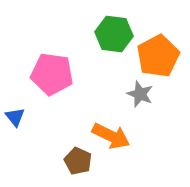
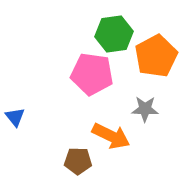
green hexagon: rotated 15 degrees counterclockwise
orange pentagon: moved 2 px left
pink pentagon: moved 40 px right
gray star: moved 5 px right, 15 px down; rotated 20 degrees counterclockwise
brown pentagon: rotated 24 degrees counterclockwise
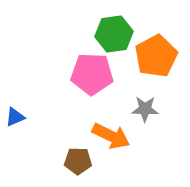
pink pentagon: rotated 6 degrees counterclockwise
blue triangle: rotated 45 degrees clockwise
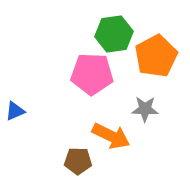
blue triangle: moved 6 px up
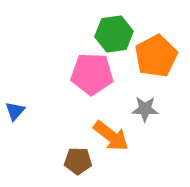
blue triangle: rotated 25 degrees counterclockwise
orange arrow: rotated 12 degrees clockwise
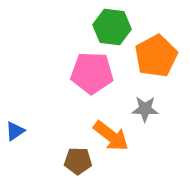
green hexagon: moved 2 px left, 7 px up; rotated 15 degrees clockwise
pink pentagon: moved 1 px up
blue triangle: moved 20 px down; rotated 15 degrees clockwise
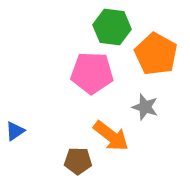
orange pentagon: moved 2 px up; rotated 15 degrees counterclockwise
gray star: moved 2 px up; rotated 16 degrees clockwise
